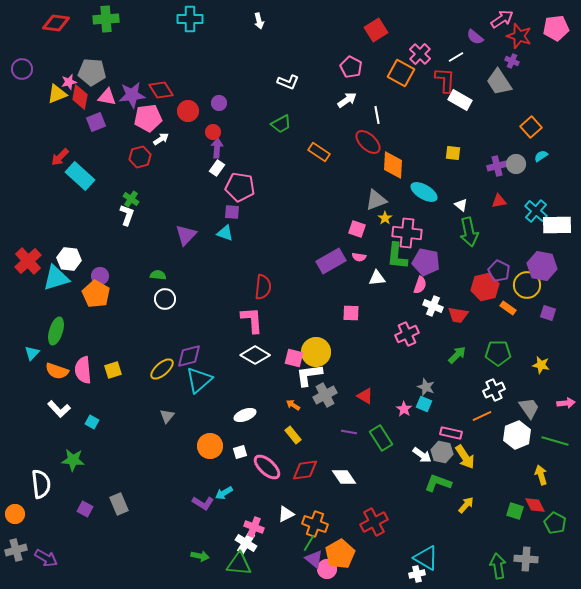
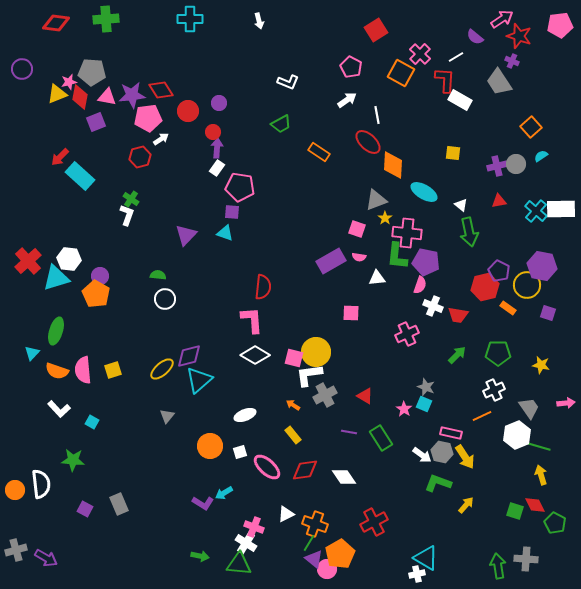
pink pentagon at (556, 28): moved 4 px right, 3 px up
white rectangle at (557, 225): moved 4 px right, 16 px up
green line at (555, 441): moved 18 px left, 5 px down
orange circle at (15, 514): moved 24 px up
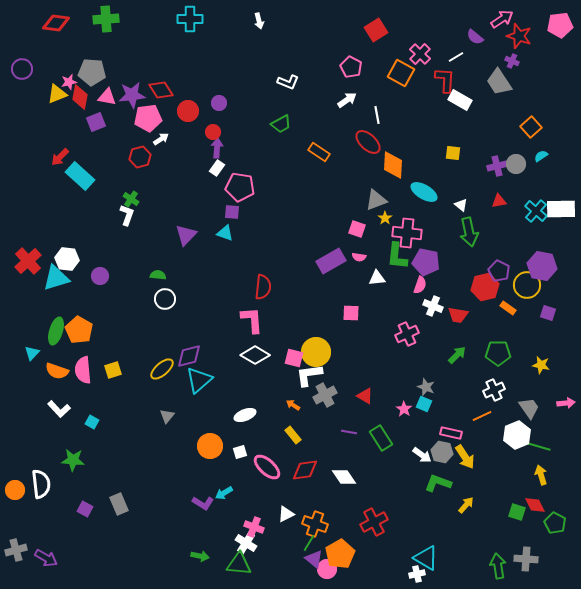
white hexagon at (69, 259): moved 2 px left
orange pentagon at (96, 294): moved 17 px left, 36 px down
green square at (515, 511): moved 2 px right, 1 px down
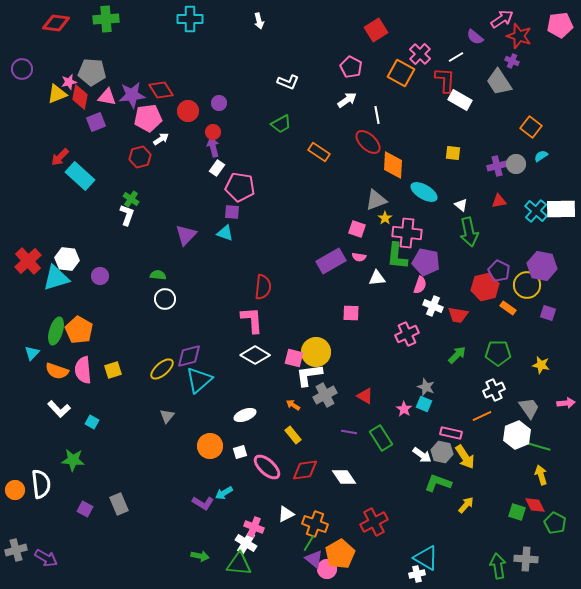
orange square at (531, 127): rotated 10 degrees counterclockwise
purple arrow at (217, 148): moved 4 px left, 1 px up; rotated 18 degrees counterclockwise
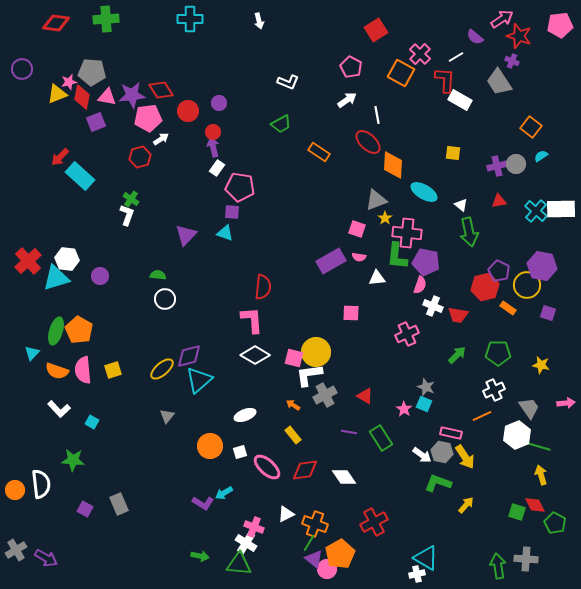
red diamond at (80, 97): moved 2 px right
gray cross at (16, 550): rotated 15 degrees counterclockwise
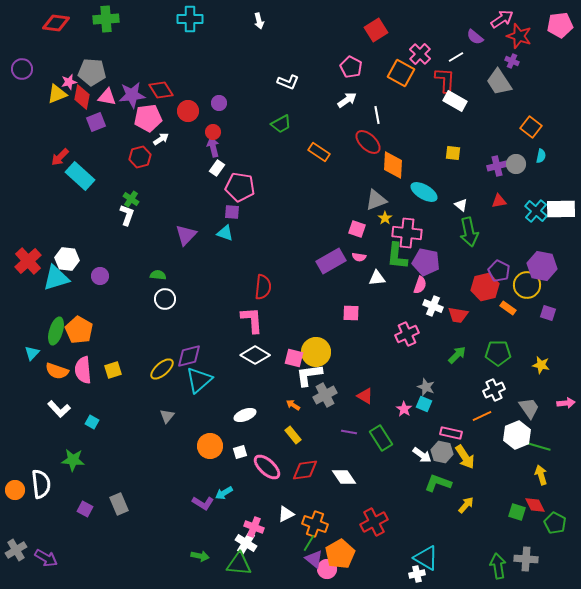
white rectangle at (460, 100): moved 5 px left, 1 px down
cyan semicircle at (541, 156): rotated 136 degrees clockwise
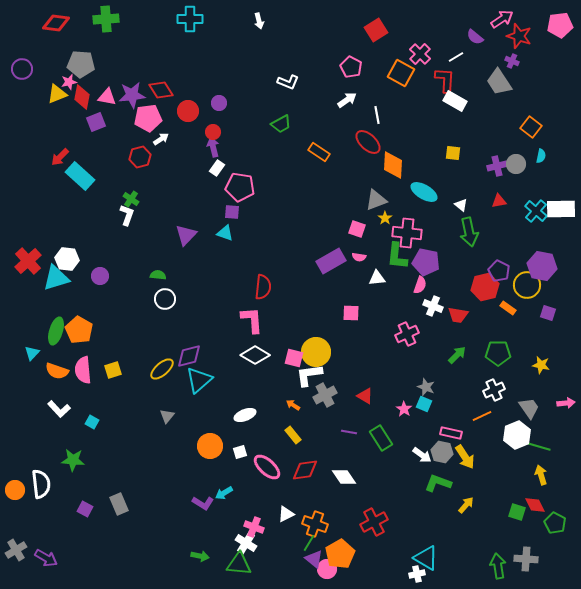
gray pentagon at (92, 72): moved 11 px left, 8 px up
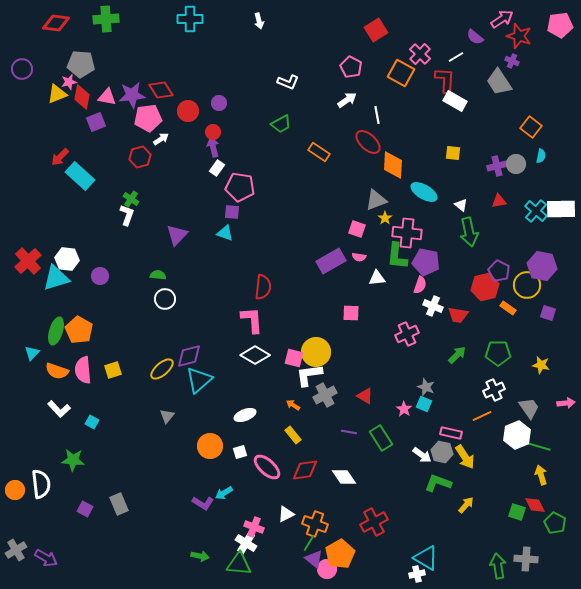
purple triangle at (186, 235): moved 9 px left
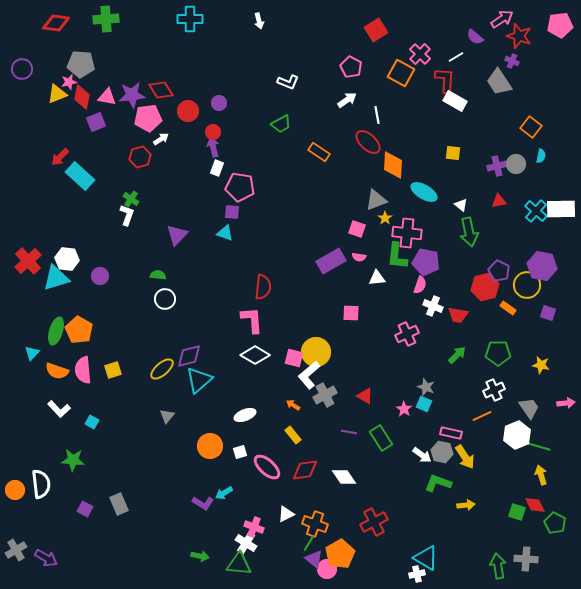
white rectangle at (217, 168): rotated 14 degrees counterclockwise
white L-shape at (309, 375): rotated 32 degrees counterclockwise
yellow arrow at (466, 505): rotated 42 degrees clockwise
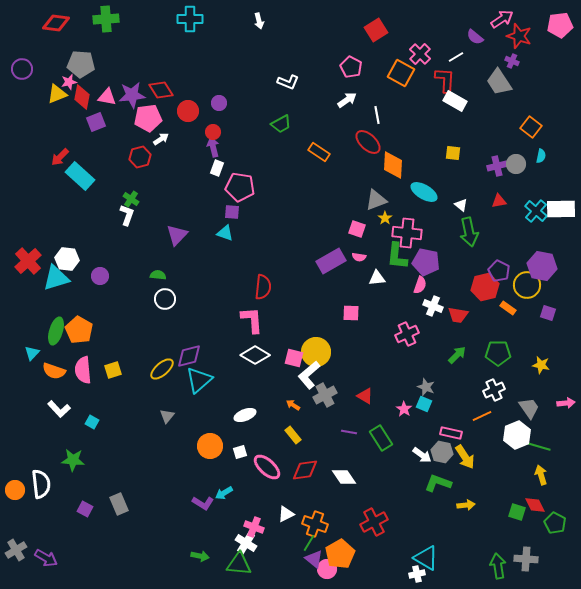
orange semicircle at (57, 371): moved 3 px left
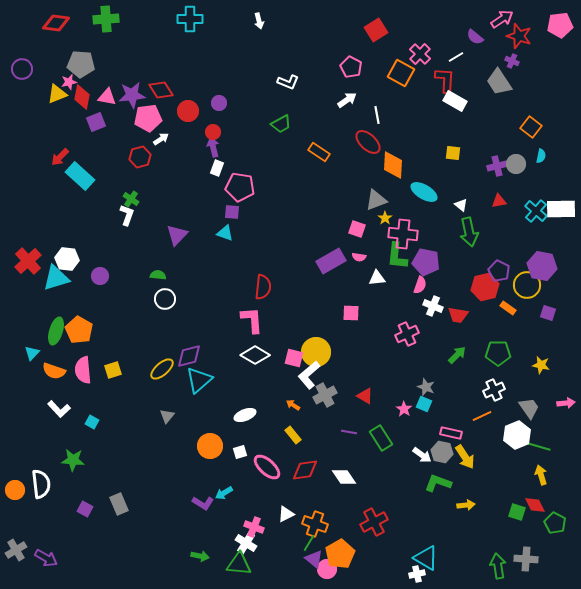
pink cross at (407, 233): moved 4 px left, 1 px down
